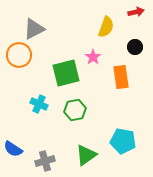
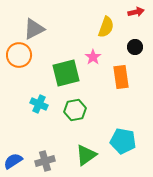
blue semicircle: moved 12 px down; rotated 114 degrees clockwise
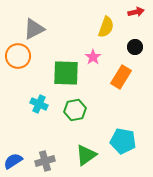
orange circle: moved 1 px left, 1 px down
green square: rotated 16 degrees clockwise
orange rectangle: rotated 40 degrees clockwise
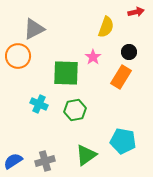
black circle: moved 6 px left, 5 px down
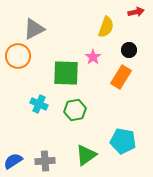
black circle: moved 2 px up
gray cross: rotated 12 degrees clockwise
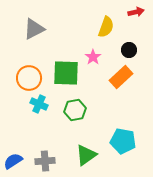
orange circle: moved 11 px right, 22 px down
orange rectangle: rotated 15 degrees clockwise
